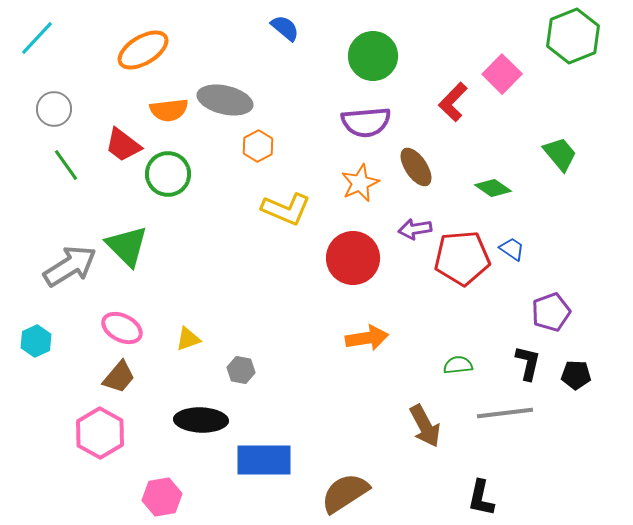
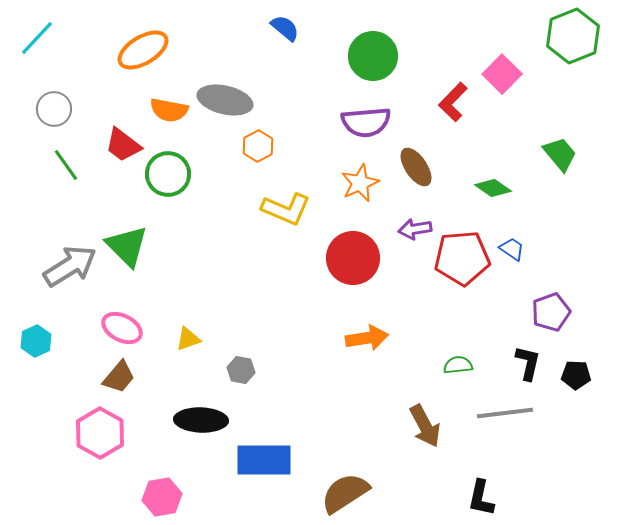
orange semicircle at (169, 110): rotated 18 degrees clockwise
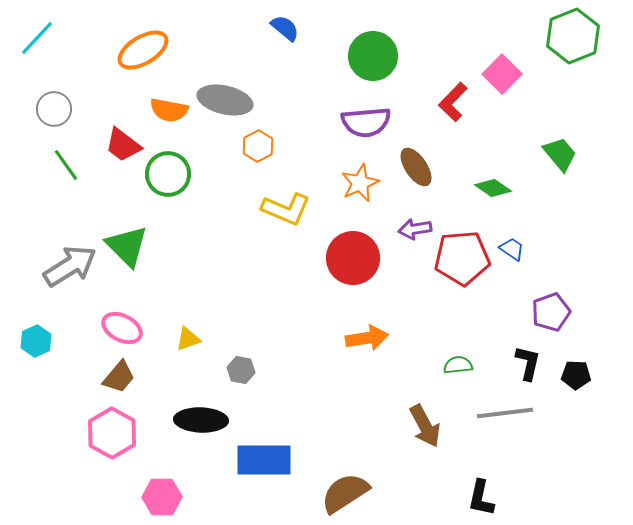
pink hexagon at (100, 433): moved 12 px right
pink hexagon at (162, 497): rotated 9 degrees clockwise
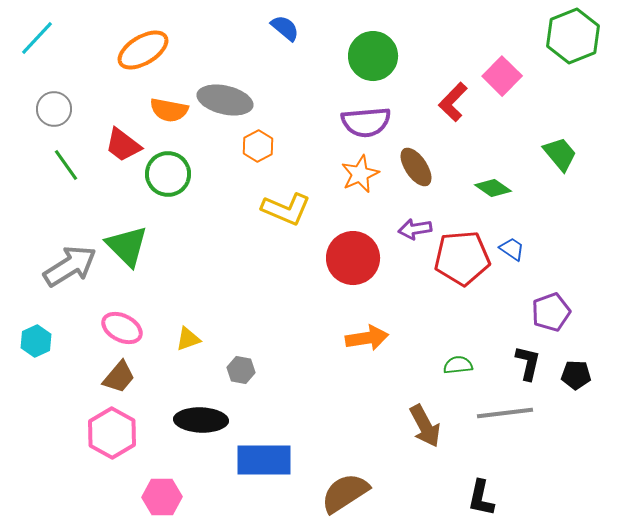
pink square at (502, 74): moved 2 px down
orange star at (360, 183): moved 9 px up
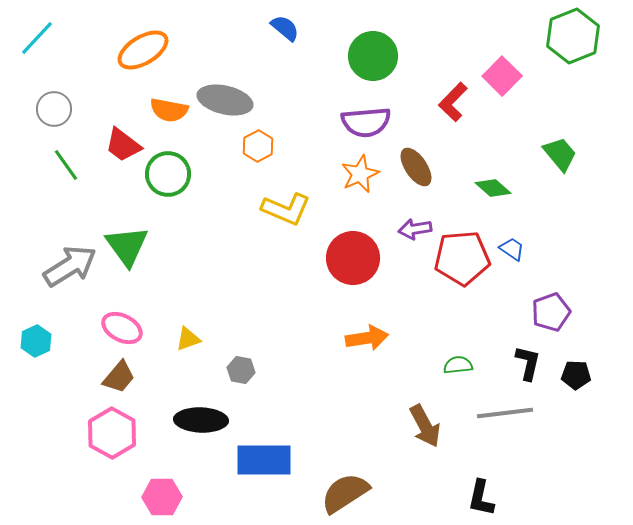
green diamond at (493, 188): rotated 6 degrees clockwise
green triangle at (127, 246): rotated 9 degrees clockwise
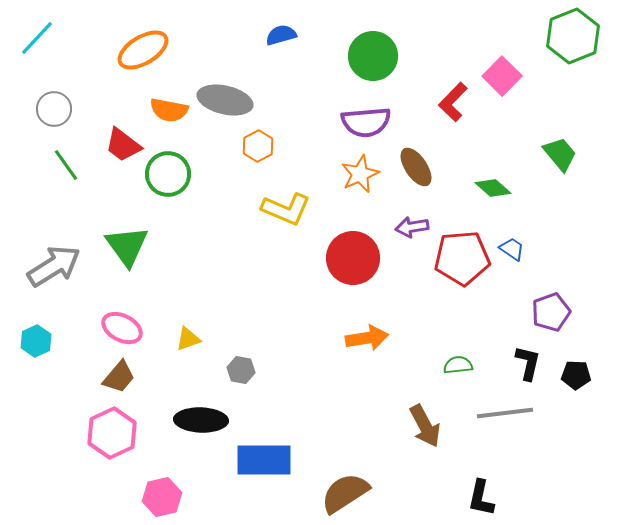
blue semicircle at (285, 28): moved 4 px left, 7 px down; rotated 56 degrees counterclockwise
purple arrow at (415, 229): moved 3 px left, 2 px up
gray arrow at (70, 266): moved 16 px left
pink hexagon at (112, 433): rotated 6 degrees clockwise
pink hexagon at (162, 497): rotated 12 degrees counterclockwise
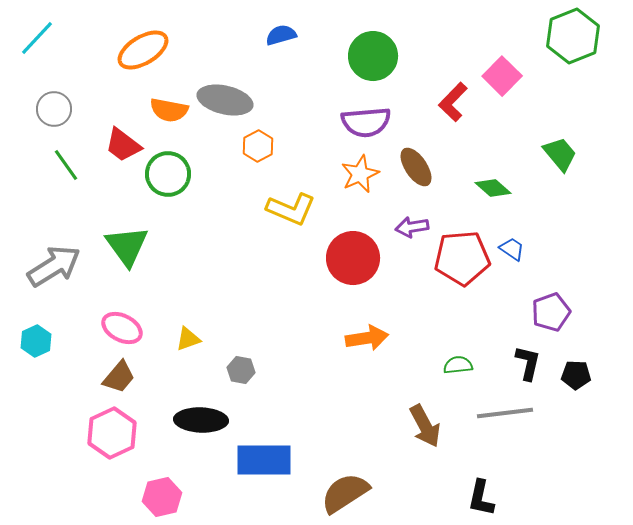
yellow L-shape at (286, 209): moved 5 px right
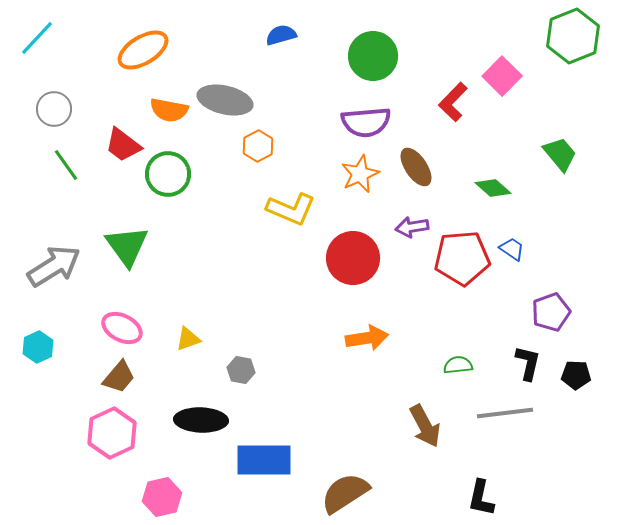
cyan hexagon at (36, 341): moved 2 px right, 6 px down
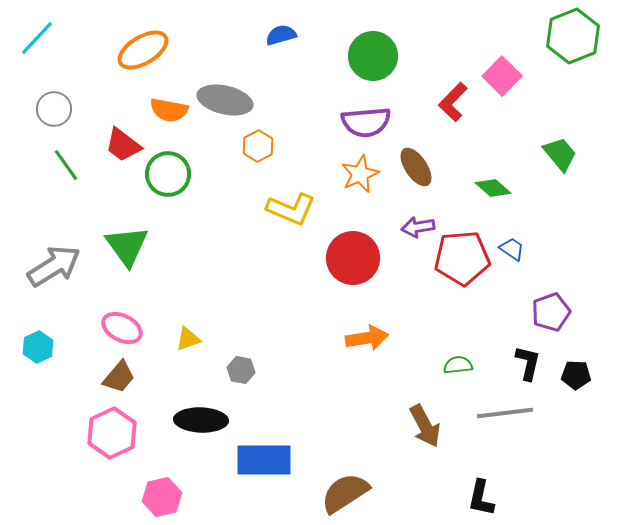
purple arrow at (412, 227): moved 6 px right
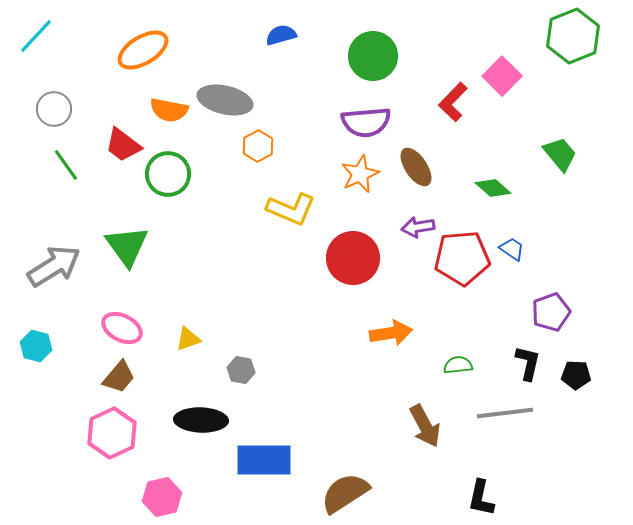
cyan line at (37, 38): moved 1 px left, 2 px up
orange arrow at (367, 338): moved 24 px right, 5 px up
cyan hexagon at (38, 347): moved 2 px left, 1 px up; rotated 20 degrees counterclockwise
